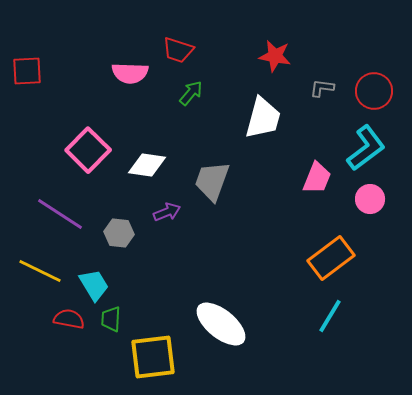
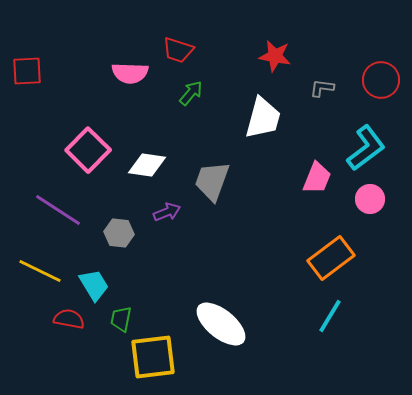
red circle: moved 7 px right, 11 px up
purple line: moved 2 px left, 4 px up
green trapezoid: moved 10 px right; rotated 8 degrees clockwise
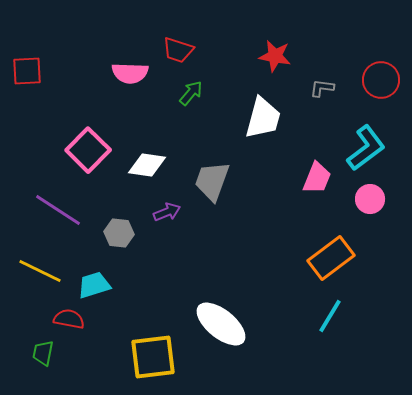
cyan trapezoid: rotated 76 degrees counterclockwise
green trapezoid: moved 78 px left, 34 px down
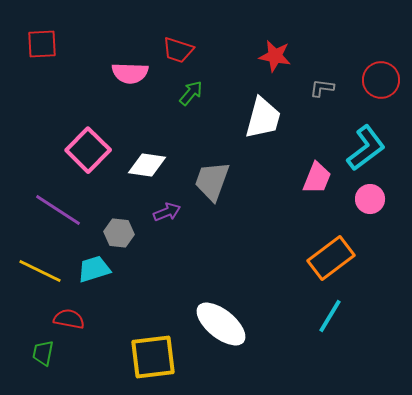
red square: moved 15 px right, 27 px up
cyan trapezoid: moved 16 px up
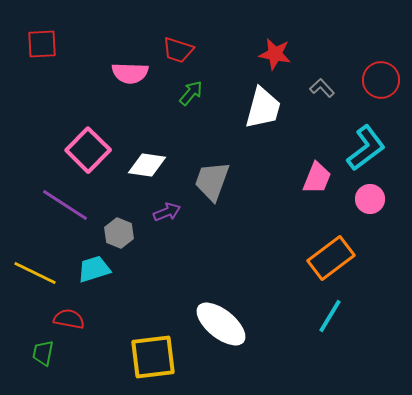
red star: moved 2 px up
gray L-shape: rotated 40 degrees clockwise
white trapezoid: moved 10 px up
purple line: moved 7 px right, 5 px up
gray hexagon: rotated 16 degrees clockwise
yellow line: moved 5 px left, 2 px down
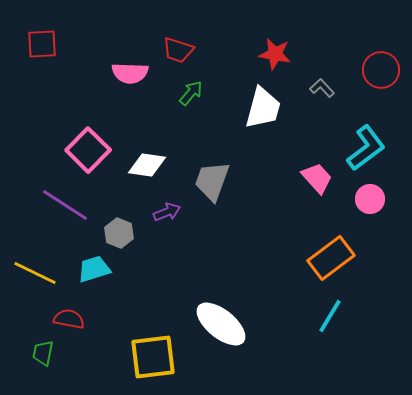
red circle: moved 10 px up
pink trapezoid: rotated 64 degrees counterclockwise
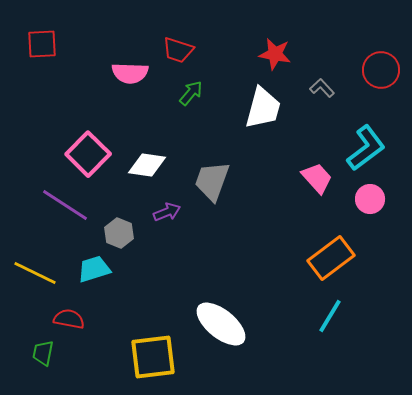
pink square: moved 4 px down
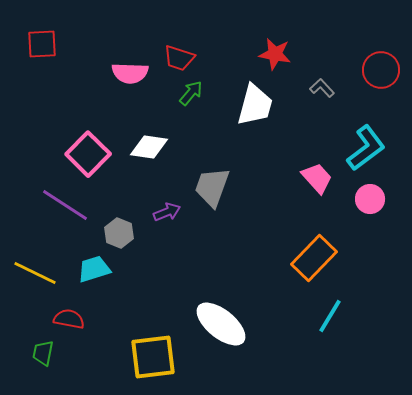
red trapezoid: moved 1 px right, 8 px down
white trapezoid: moved 8 px left, 3 px up
white diamond: moved 2 px right, 18 px up
gray trapezoid: moved 6 px down
orange rectangle: moved 17 px left; rotated 9 degrees counterclockwise
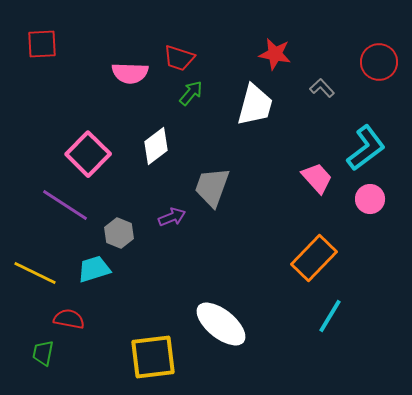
red circle: moved 2 px left, 8 px up
white diamond: moved 7 px right, 1 px up; rotated 45 degrees counterclockwise
purple arrow: moved 5 px right, 5 px down
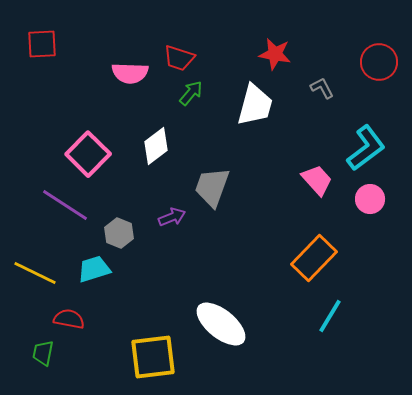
gray L-shape: rotated 15 degrees clockwise
pink trapezoid: moved 2 px down
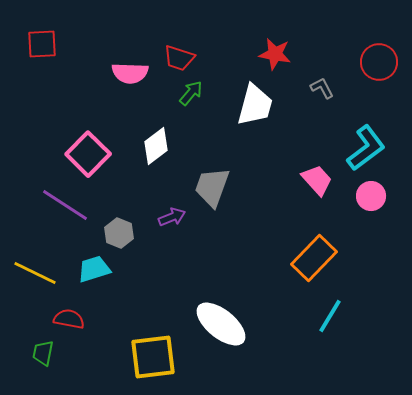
pink circle: moved 1 px right, 3 px up
